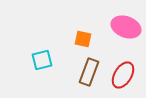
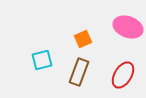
pink ellipse: moved 2 px right
orange square: rotated 36 degrees counterclockwise
brown rectangle: moved 10 px left
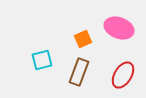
pink ellipse: moved 9 px left, 1 px down
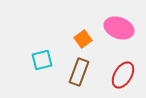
orange square: rotated 12 degrees counterclockwise
